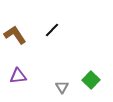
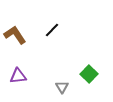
green square: moved 2 px left, 6 px up
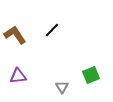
green square: moved 2 px right, 1 px down; rotated 24 degrees clockwise
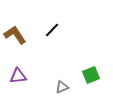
gray triangle: rotated 40 degrees clockwise
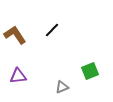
green square: moved 1 px left, 4 px up
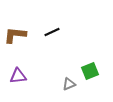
black line: moved 2 px down; rotated 21 degrees clockwise
brown L-shape: rotated 50 degrees counterclockwise
gray triangle: moved 7 px right, 3 px up
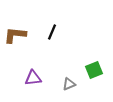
black line: rotated 42 degrees counterclockwise
green square: moved 4 px right, 1 px up
purple triangle: moved 15 px right, 2 px down
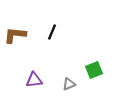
purple triangle: moved 1 px right, 2 px down
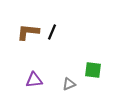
brown L-shape: moved 13 px right, 3 px up
green square: moved 1 px left; rotated 30 degrees clockwise
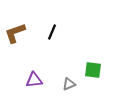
brown L-shape: moved 13 px left, 1 px down; rotated 25 degrees counterclockwise
